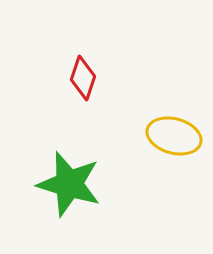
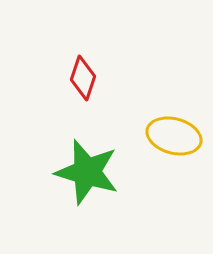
green star: moved 18 px right, 12 px up
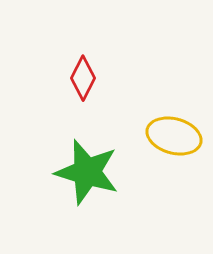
red diamond: rotated 9 degrees clockwise
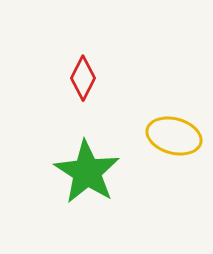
green star: rotated 16 degrees clockwise
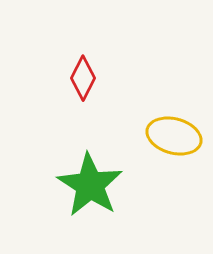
green star: moved 3 px right, 13 px down
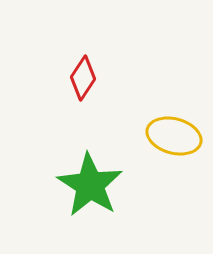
red diamond: rotated 6 degrees clockwise
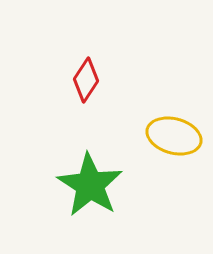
red diamond: moved 3 px right, 2 px down
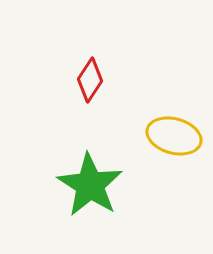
red diamond: moved 4 px right
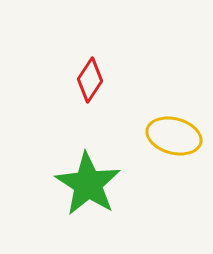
green star: moved 2 px left, 1 px up
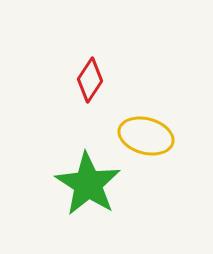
yellow ellipse: moved 28 px left
